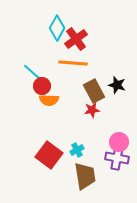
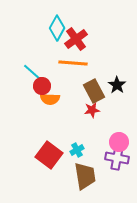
black star: rotated 18 degrees clockwise
orange semicircle: moved 1 px right, 1 px up
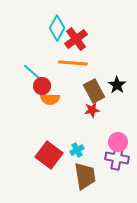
pink circle: moved 1 px left
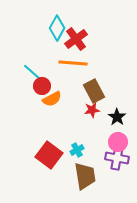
black star: moved 32 px down
orange semicircle: moved 2 px right; rotated 30 degrees counterclockwise
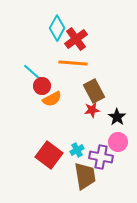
purple cross: moved 16 px left, 1 px up
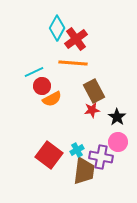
cyan line: moved 2 px right; rotated 66 degrees counterclockwise
brown trapezoid: moved 1 px left, 5 px up; rotated 16 degrees clockwise
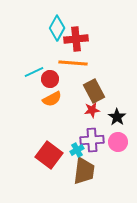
red cross: rotated 30 degrees clockwise
red circle: moved 8 px right, 7 px up
purple cross: moved 9 px left, 17 px up; rotated 15 degrees counterclockwise
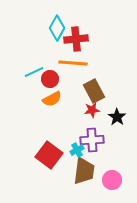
pink circle: moved 6 px left, 38 px down
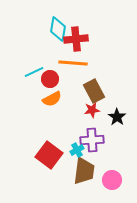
cyan diamond: moved 1 px right, 1 px down; rotated 20 degrees counterclockwise
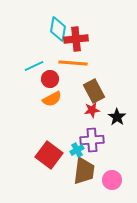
cyan line: moved 6 px up
